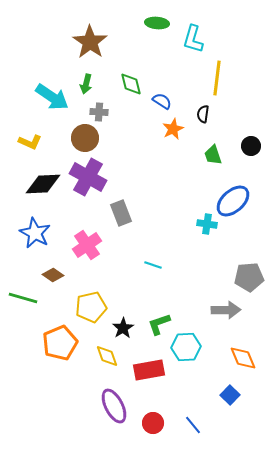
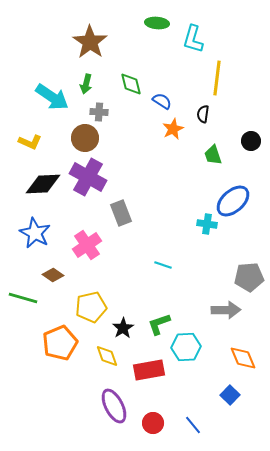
black circle: moved 5 px up
cyan line: moved 10 px right
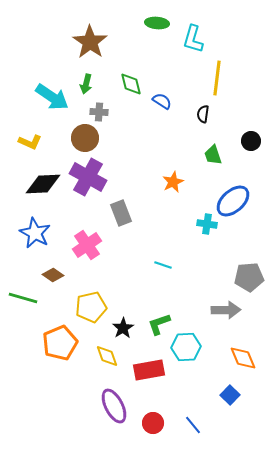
orange star: moved 53 px down
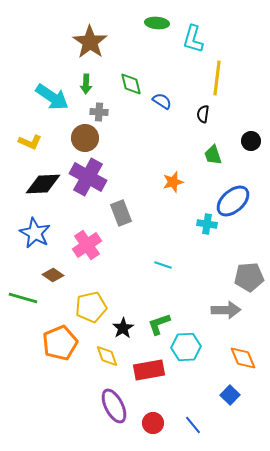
green arrow: rotated 12 degrees counterclockwise
orange star: rotated 10 degrees clockwise
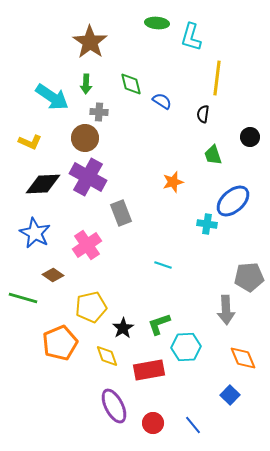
cyan L-shape: moved 2 px left, 2 px up
black circle: moved 1 px left, 4 px up
gray arrow: rotated 88 degrees clockwise
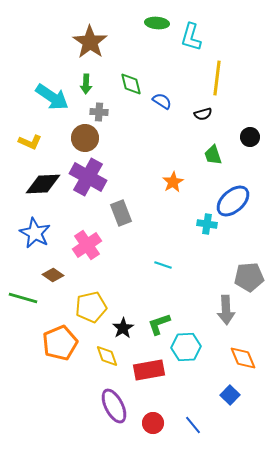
black semicircle: rotated 114 degrees counterclockwise
orange star: rotated 15 degrees counterclockwise
